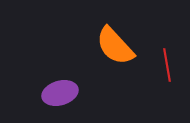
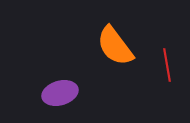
orange semicircle: rotated 6 degrees clockwise
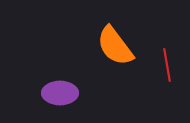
purple ellipse: rotated 16 degrees clockwise
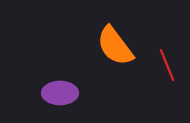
red line: rotated 12 degrees counterclockwise
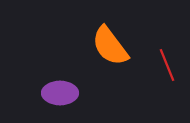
orange semicircle: moved 5 px left
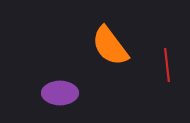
red line: rotated 16 degrees clockwise
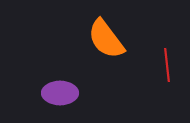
orange semicircle: moved 4 px left, 7 px up
